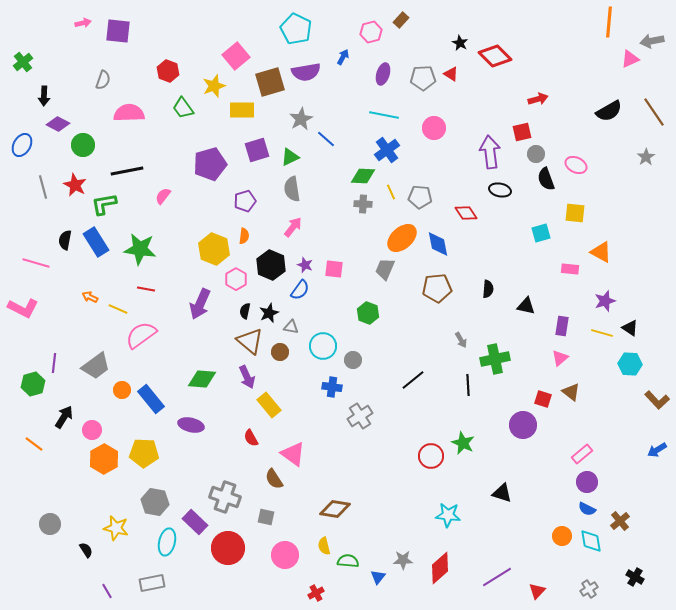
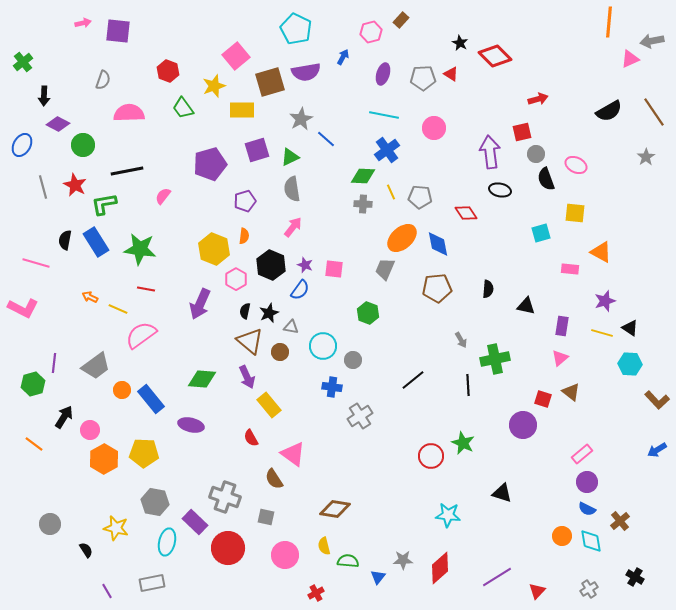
pink circle at (92, 430): moved 2 px left
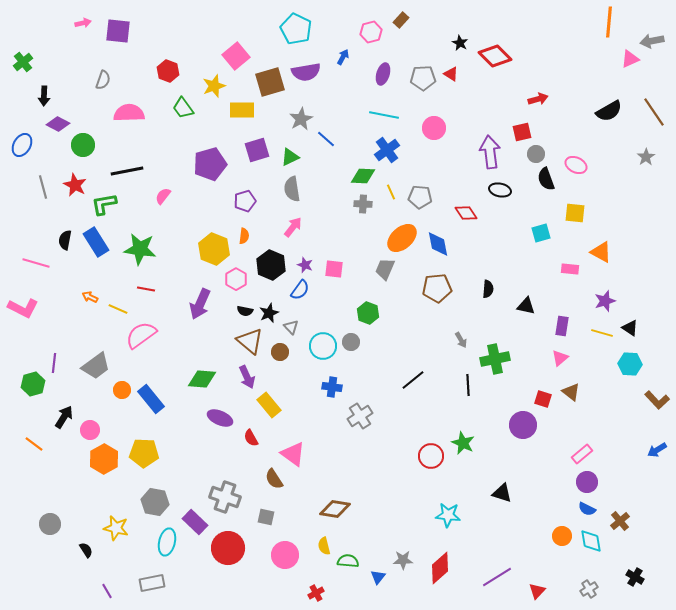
black semicircle at (245, 311): rotated 91 degrees counterclockwise
gray triangle at (291, 327): rotated 35 degrees clockwise
gray circle at (353, 360): moved 2 px left, 18 px up
purple ellipse at (191, 425): moved 29 px right, 7 px up; rotated 10 degrees clockwise
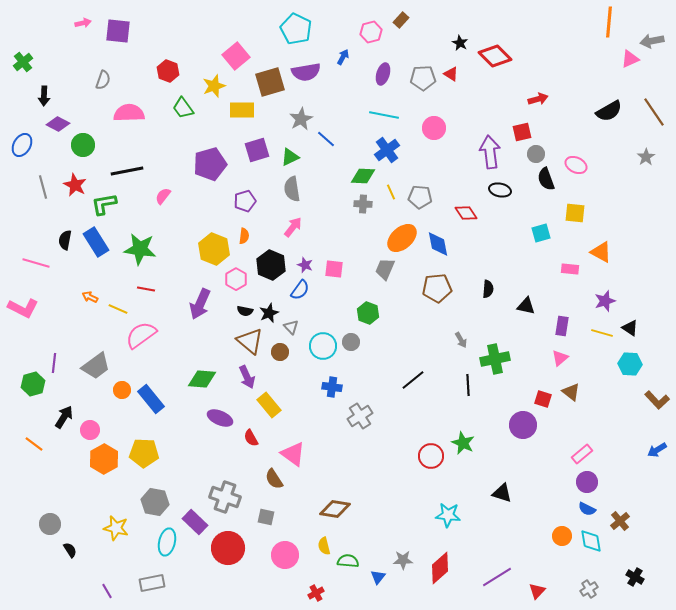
black semicircle at (86, 550): moved 16 px left
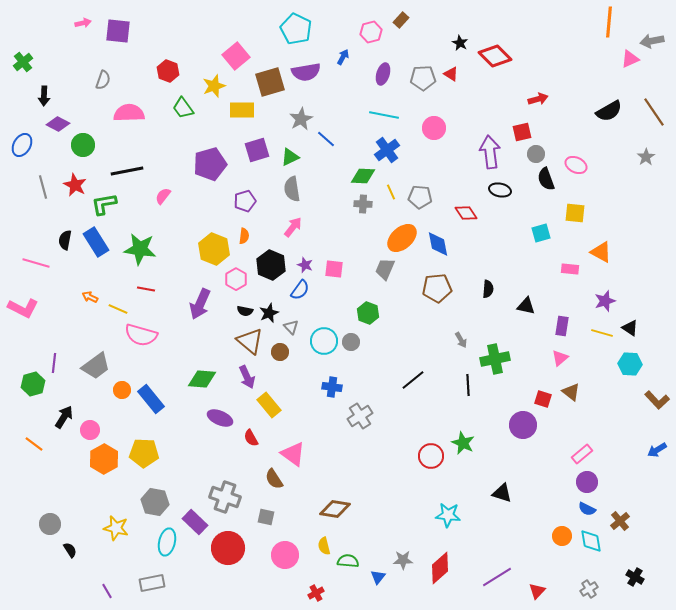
pink semicircle at (141, 335): rotated 128 degrees counterclockwise
cyan circle at (323, 346): moved 1 px right, 5 px up
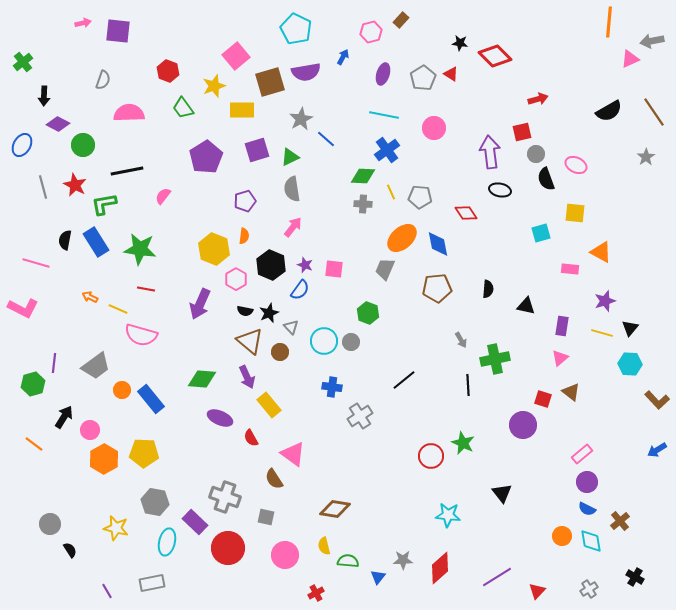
black star at (460, 43): rotated 21 degrees counterclockwise
gray pentagon at (423, 78): rotated 30 degrees counterclockwise
purple pentagon at (210, 164): moved 4 px left, 7 px up; rotated 16 degrees counterclockwise
black triangle at (630, 328): rotated 36 degrees clockwise
black line at (413, 380): moved 9 px left
black triangle at (502, 493): rotated 35 degrees clockwise
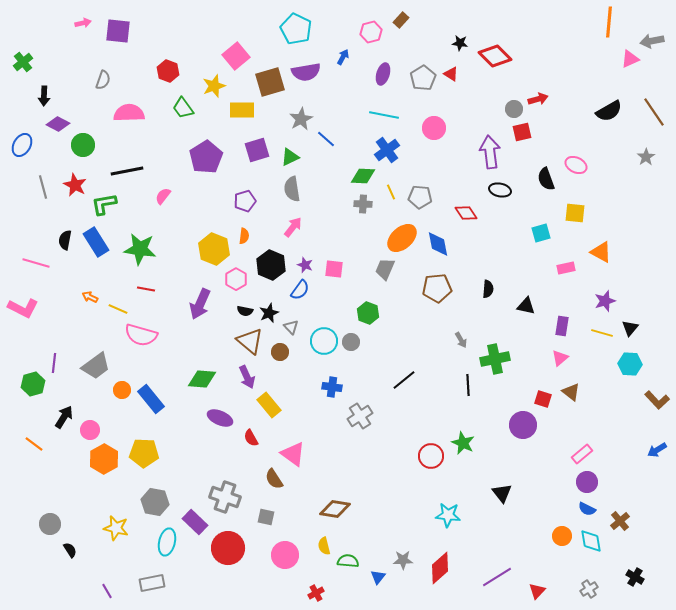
gray circle at (536, 154): moved 22 px left, 45 px up
pink rectangle at (570, 269): moved 4 px left, 1 px up; rotated 18 degrees counterclockwise
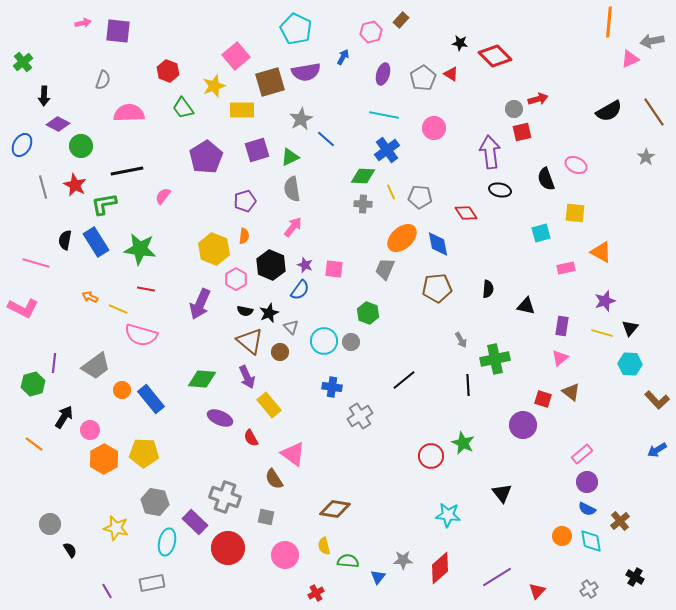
green circle at (83, 145): moved 2 px left, 1 px down
